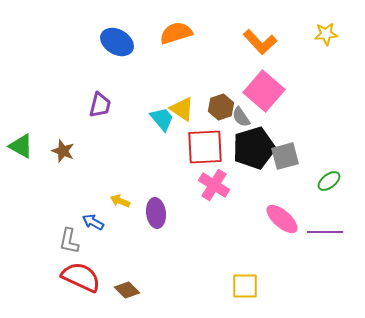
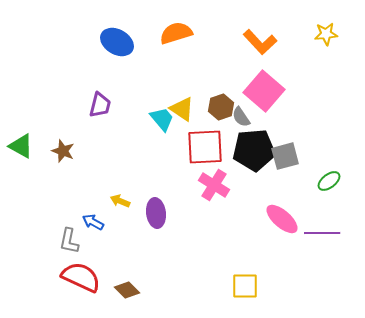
black pentagon: moved 2 px down; rotated 12 degrees clockwise
purple line: moved 3 px left, 1 px down
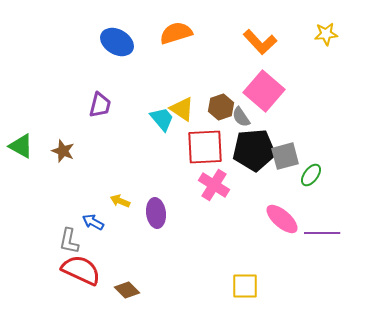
green ellipse: moved 18 px left, 6 px up; rotated 15 degrees counterclockwise
red semicircle: moved 7 px up
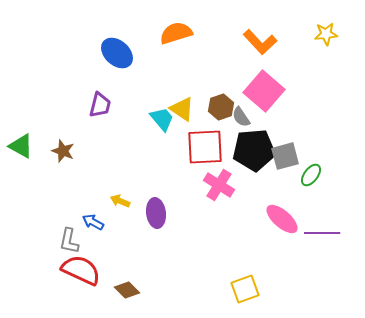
blue ellipse: moved 11 px down; rotated 12 degrees clockwise
pink cross: moved 5 px right
yellow square: moved 3 px down; rotated 20 degrees counterclockwise
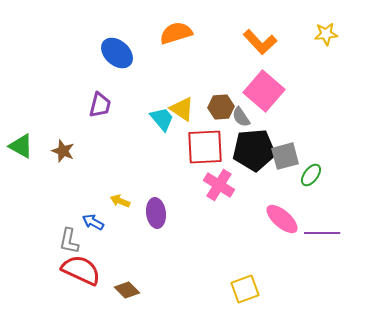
brown hexagon: rotated 15 degrees clockwise
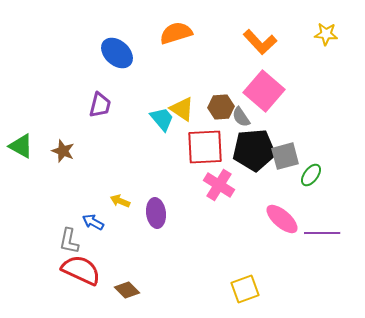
yellow star: rotated 10 degrees clockwise
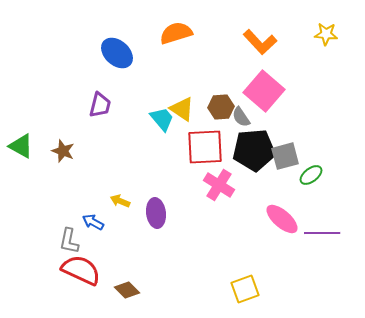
green ellipse: rotated 15 degrees clockwise
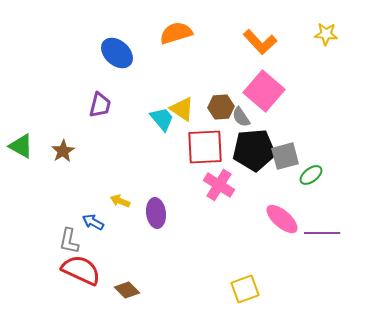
brown star: rotated 20 degrees clockwise
